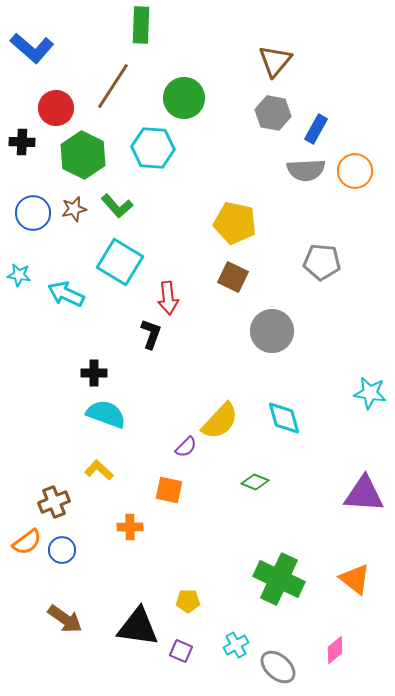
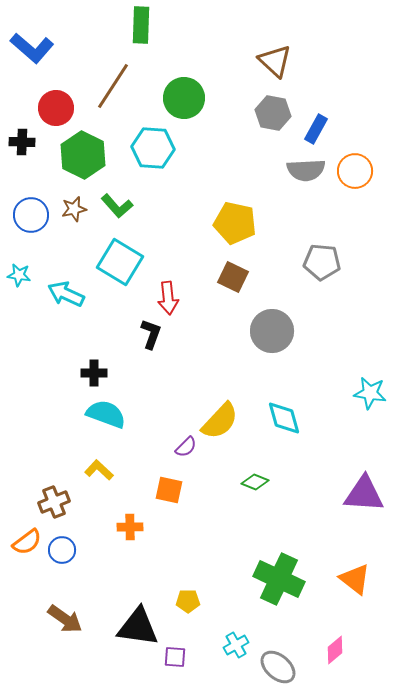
brown triangle at (275, 61): rotated 27 degrees counterclockwise
blue circle at (33, 213): moved 2 px left, 2 px down
purple square at (181, 651): moved 6 px left, 6 px down; rotated 20 degrees counterclockwise
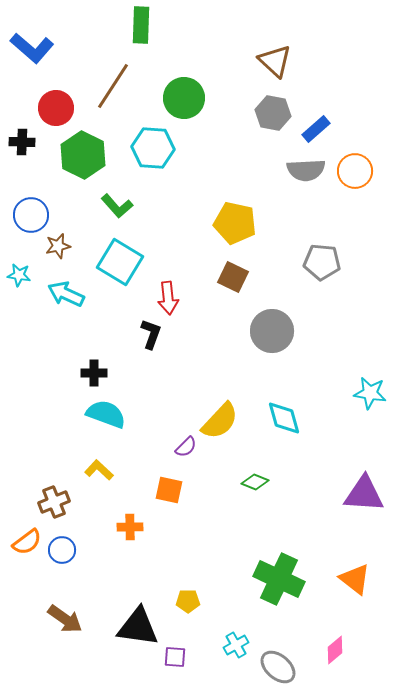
blue rectangle at (316, 129): rotated 20 degrees clockwise
brown star at (74, 209): moved 16 px left, 37 px down
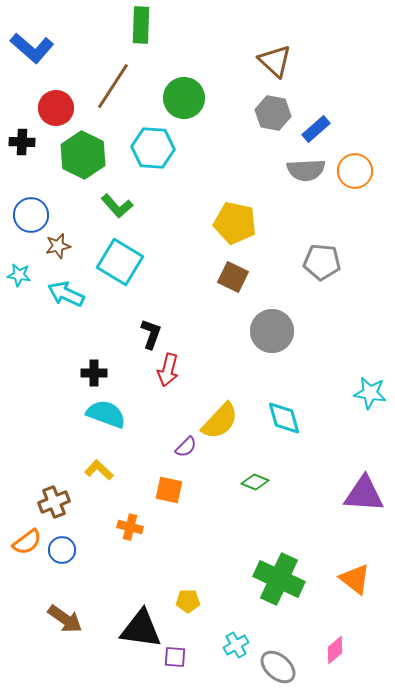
red arrow at (168, 298): moved 72 px down; rotated 20 degrees clockwise
orange cross at (130, 527): rotated 15 degrees clockwise
black triangle at (138, 627): moved 3 px right, 2 px down
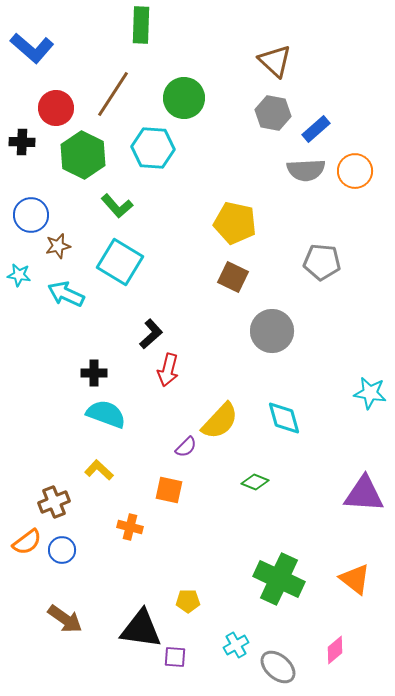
brown line at (113, 86): moved 8 px down
black L-shape at (151, 334): rotated 28 degrees clockwise
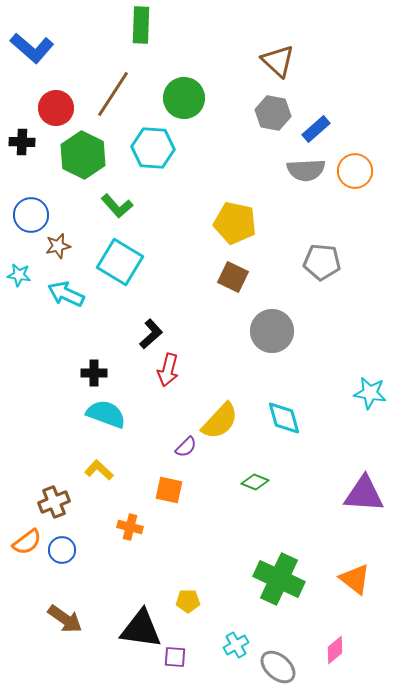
brown triangle at (275, 61): moved 3 px right
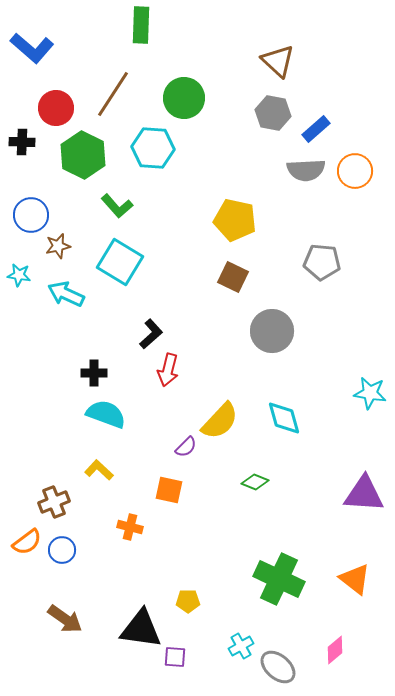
yellow pentagon at (235, 223): moved 3 px up
cyan cross at (236, 645): moved 5 px right, 1 px down
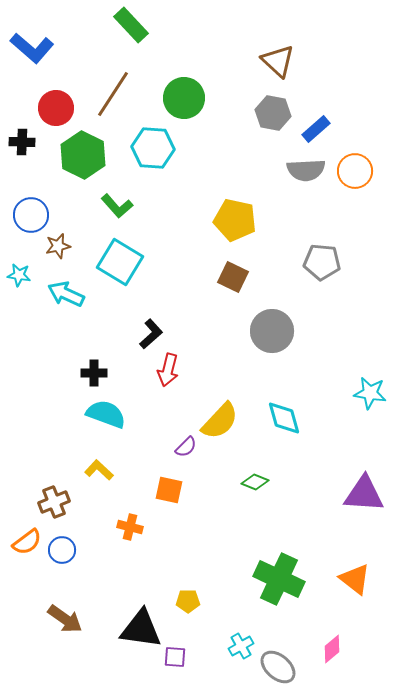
green rectangle at (141, 25): moved 10 px left; rotated 45 degrees counterclockwise
pink diamond at (335, 650): moved 3 px left, 1 px up
